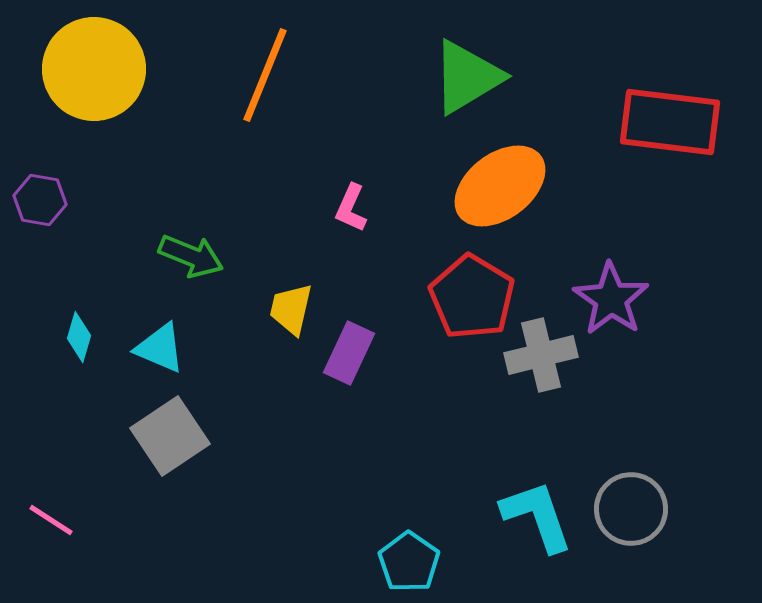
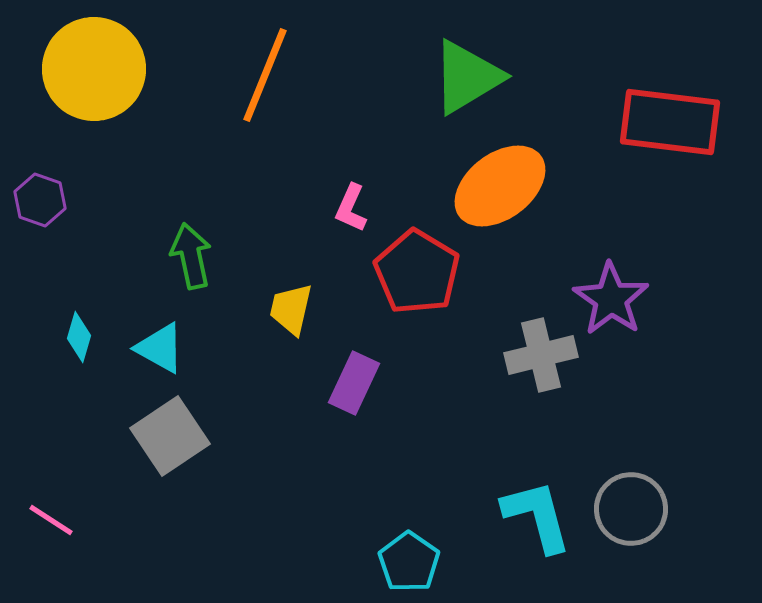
purple hexagon: rotated 9 degrees clockwise
green arrow: rotated 124 degrees counterclockwise
red pentagon: moved 55 px left, 25 px up
cyan triangle: rotated 6 degrees clockwise
purple rectangle: moved 5 px right, 30 px down
cyan L-shape: rotated 4 degrees clockwise
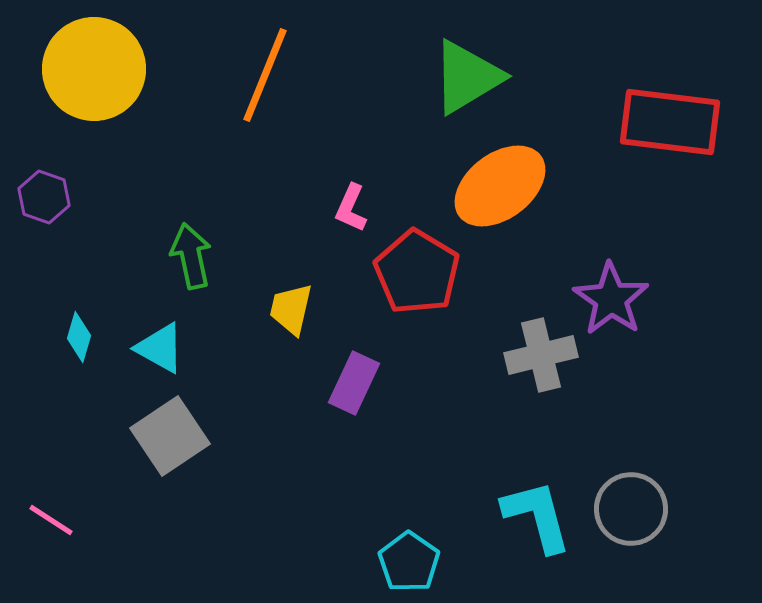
purple hexagon: moved 4 px right, 3 px up
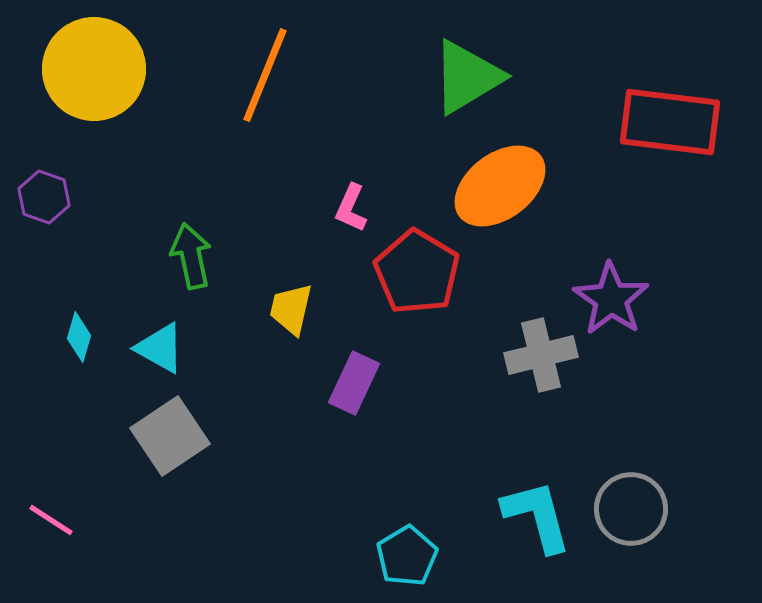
cyan pentagon: moved 2 px left, 6 px up; rotated 6 degrees clockwise
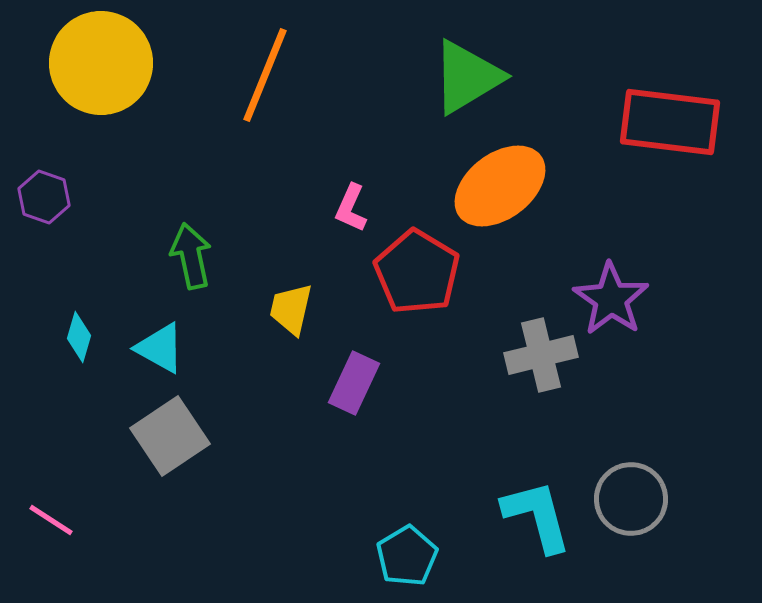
yellow circle: moved 7 px right, 6 px up
gray circle: moved 10 px up
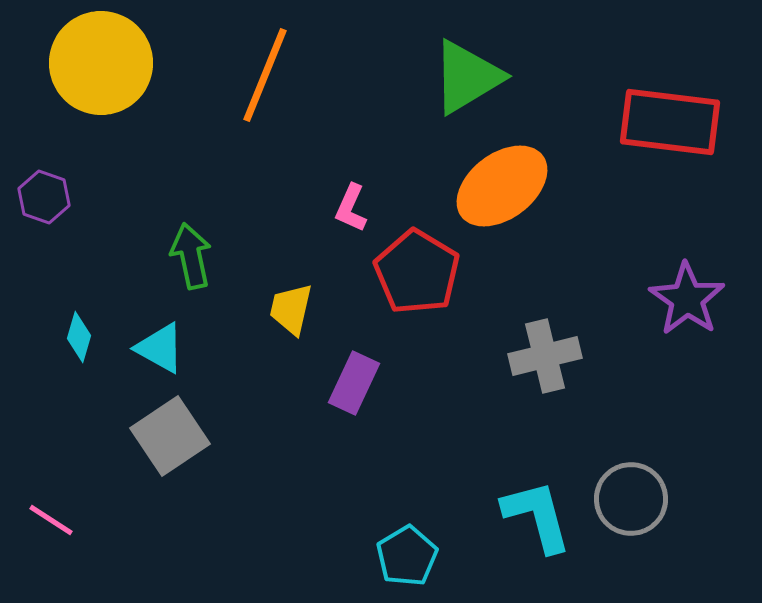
orange ellipse: moved 2 px right
purple star: moved 76 px right
gray cross: moved 4 px right, 1 px down
